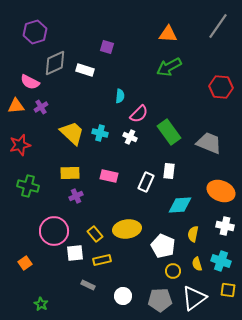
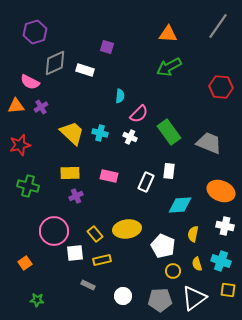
green star at (41, 304): moved 4 px left, 4 px up; rotated 24 degrees counterclockwise
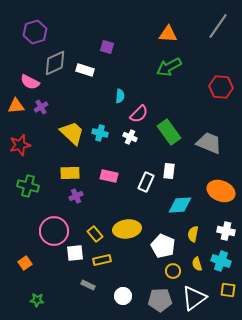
white cross at (225, 226): moved 1 px right, 5 px down
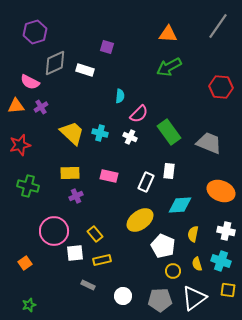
yellow ellipse at (127, 229): moved 13 px right, 9 px up; rotated 28 degrees counterclockwise
green star at (37, 300): moved 8 px left, 5 px down; rotated 24 degrees counterclockwise
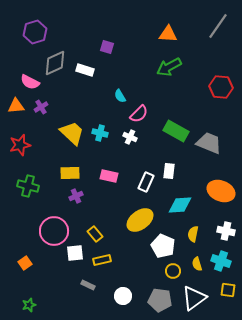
cyan semicircle at (120, 96): rotated 144 degrees clockwise
green rectangle at (169, 132): moved 7 px right, 1 px up; rotated 25 degrees counterclockwise
gray pentagon at (160, 300): rotated 10 degrees clockwise
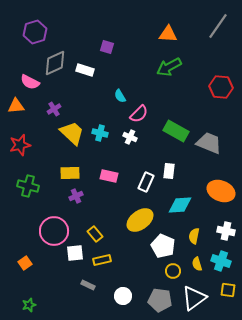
purple cross at (41, 107): moved 13 px right, 2 px down
yellow semicircle at (193, 234): moved 1 px right, 2 px down
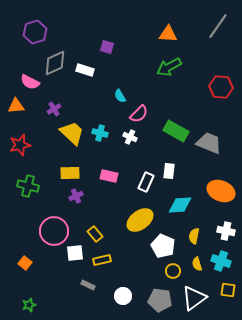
orange square at (25, 263): rotated 16 degrees counterclockwise
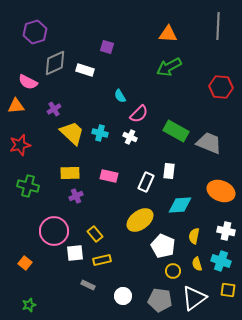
gray line at (218, 26): rotated 32 degrees counterclockwise
pink semicircle at (30, 82): moved 2 px left
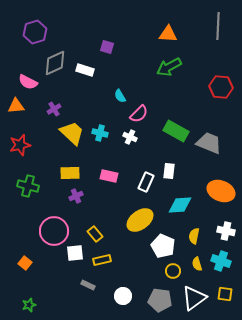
yellow square at (228, 290): moved 3 px left, 4 px down
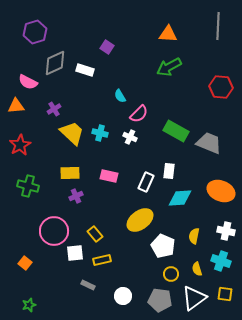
purple square at (107, 47): rotated 16 degrees clockwise
red star at (20, 145): rotated 15 degrees counterclockwise
cyan diamond at (180, 205): moved 7 px up
yellow semicircle at (197, 264): moved 5 px down
yellow circle at (173, 271): moved 2 px left, 3 px down
